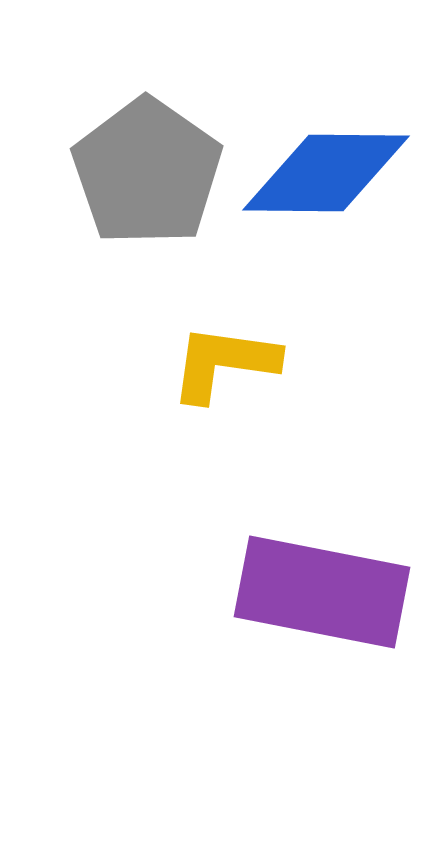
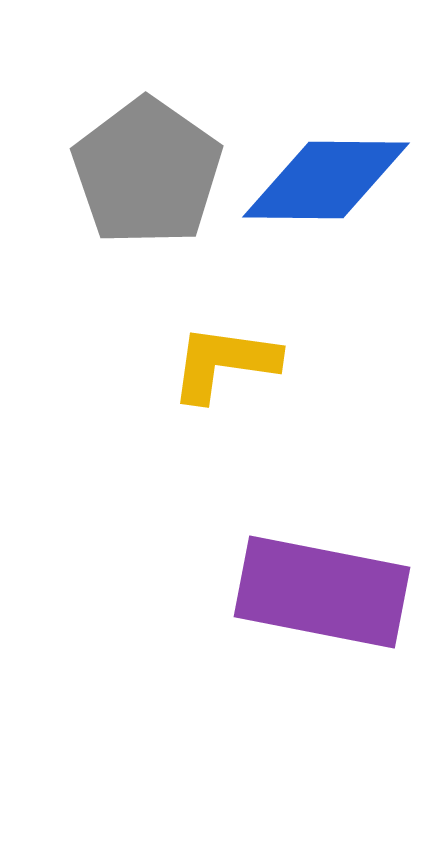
blue diamond: moved 7 px down
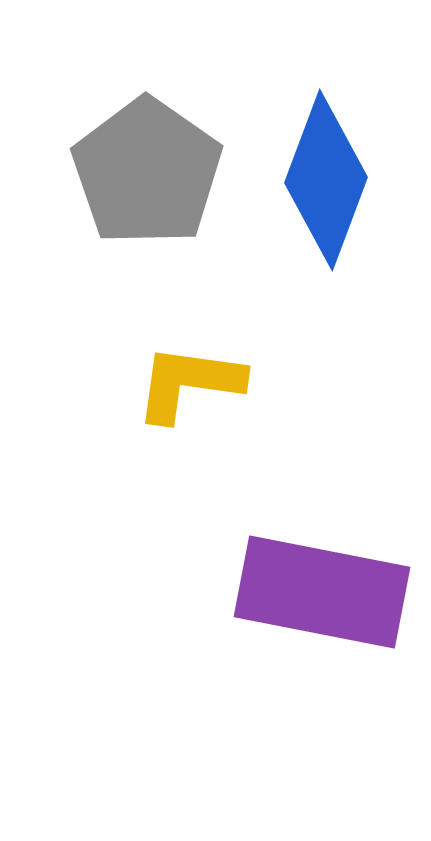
blue diamond: rotated 70 degrees counterclockwise
yellow L-shape: moved 35 px left, 20 px down
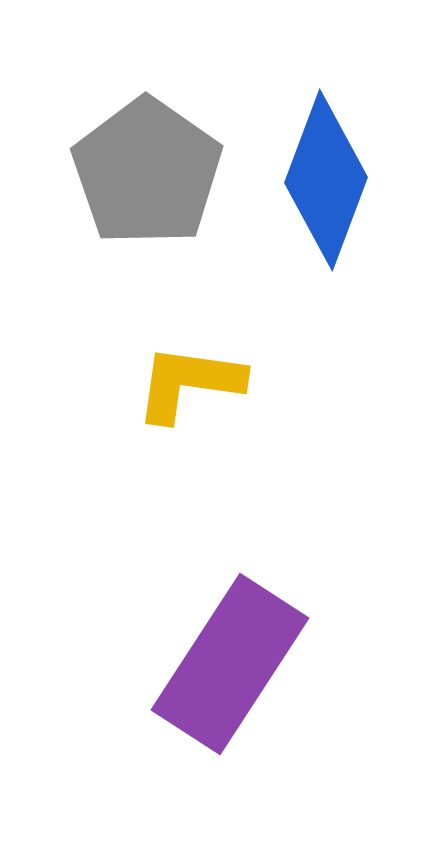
purple rectangle: moved 92 px left, 72 px down; rotated 68 degrees counterclockwise
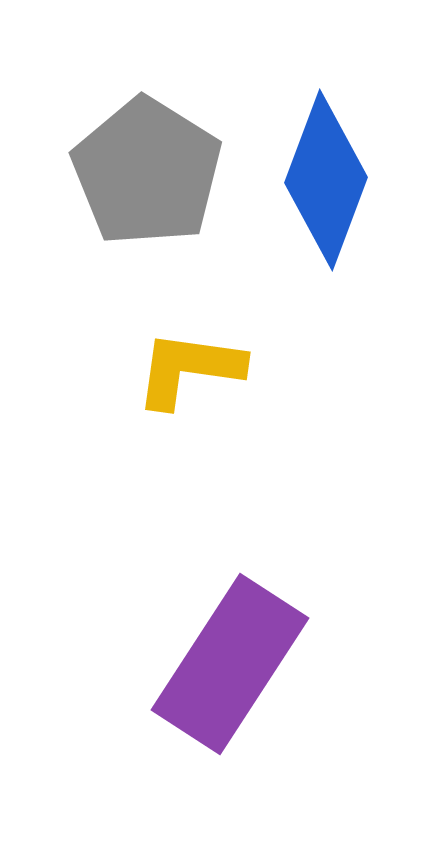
gray pentagon: rotated 3 degrees counterclockwise
yellow L-shape: moved 14 px up
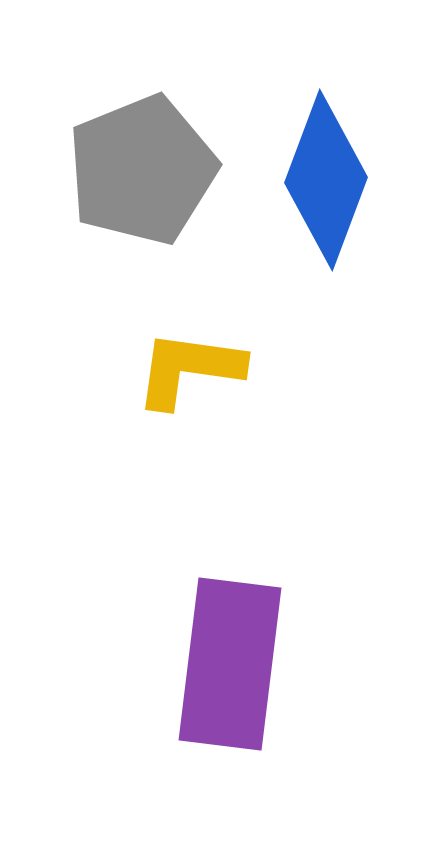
gray pentagon: moved 5 px left, 2 px up; rotated 18 degrees clockwise
purple rectangle: rotated 26 degrees counterclockwise
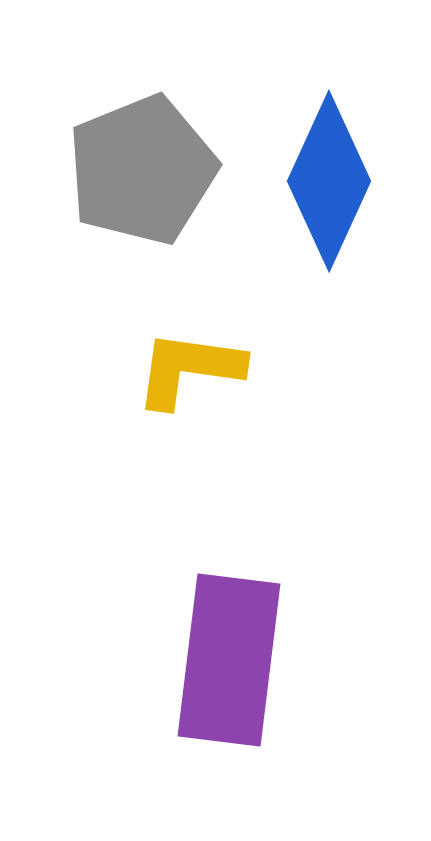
blue diamond: moved 3 px right, 1 px down; rotated 4 degrees clockwise
purple rectangle: moved 1 px left, 4 px up
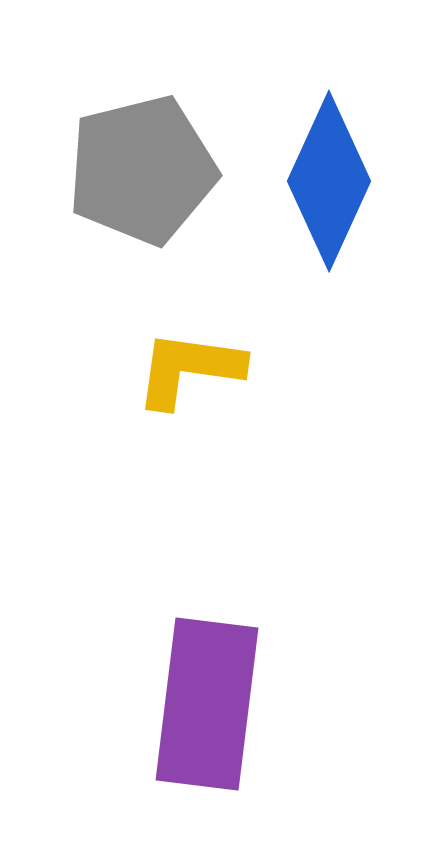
gray pentagon: rotated 8 degrees clockwise
purple rectangle: moved 22 px left, 44 px down
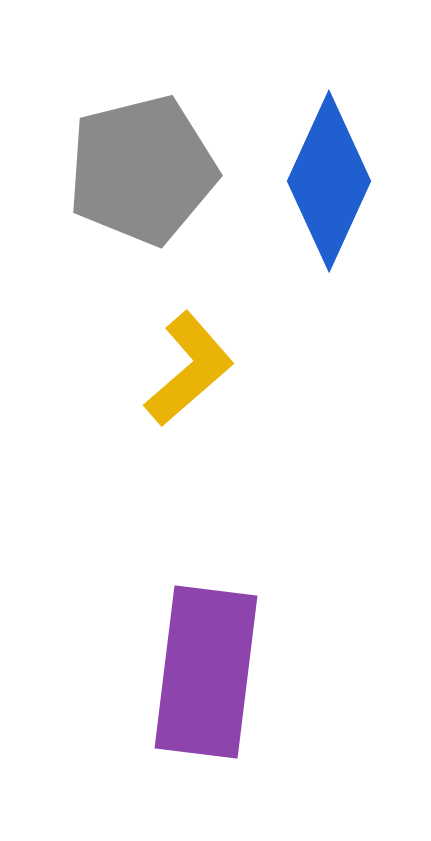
yellow L-shape: rotated 131 degrees clockwise
purple rectangle: moved 1 px left, 32 px up
